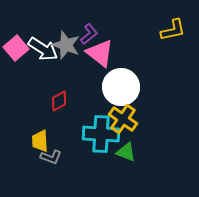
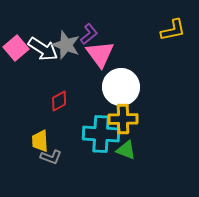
pink triangle: moved 1 px down; rotated 16 degrees clockwise
yellow cross: rotated 36 degrees counterclockwise
green triangle: moved 2 px up
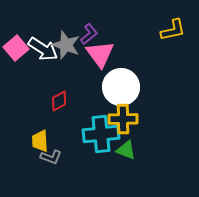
cyan cross: rotated 9 degrees counterclockwise
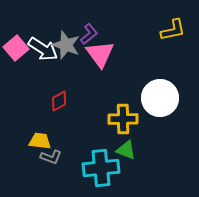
white circle: moved 39 px right, 11 px down
cyan cross: moved 34 px down
yellow trapezoid: rotated 100 degrees clockwise
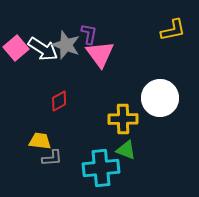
purple L-shape: rotated 40 degrees counterclockwise
gray L-shape: moved 1 px right, 1 px down; rotated 25 degrees counterclockwise
